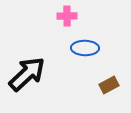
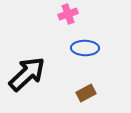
pink cross: moved 1 px right, 2 px up; rotated 18 degrees counterclockwise
brown rectangle: moved 23 px left, 8 px down
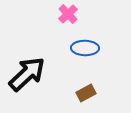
pink cross: rotated 24 degrees counterclockwise
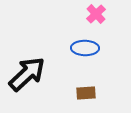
pink cross: moved 28 px right
brown rectangle: rotated 24 degrees clockwise
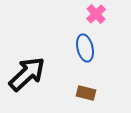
blue ellipse: rotated 76 degrees clockwise
brown rectangle: rotated 18 degrees clockwise
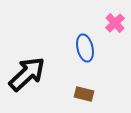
pink cross: moved 19 px right, 9 px down
brown rectangle: moved 2 px left, 1 px down
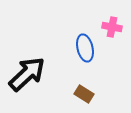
pink cross: moved 3 px left, 4 px down; rotated 36 degrees counterclockwise
brown rectangle: rotated 18 degrees clockwise
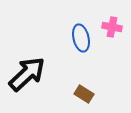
blue ellipse: moved 4 px left, 10 px up
